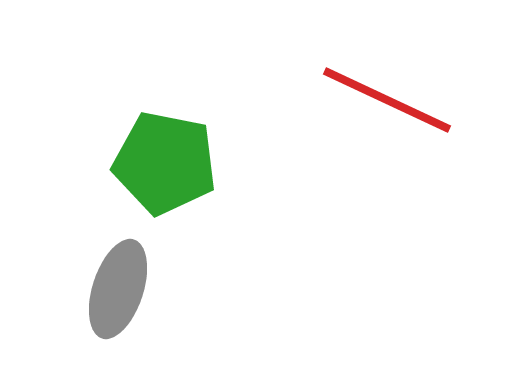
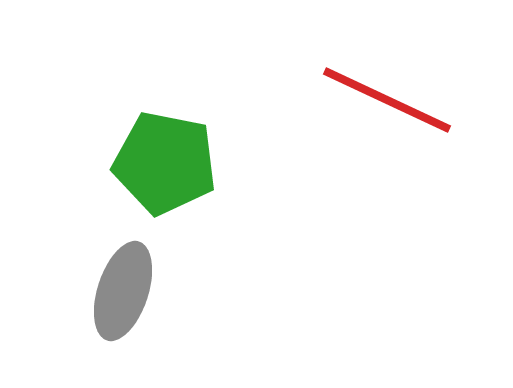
gray ellipse: moved 5 px right, 2 px down
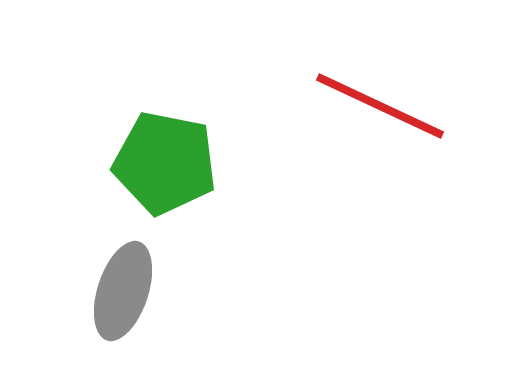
red line: moved 7 px left, 6 px down
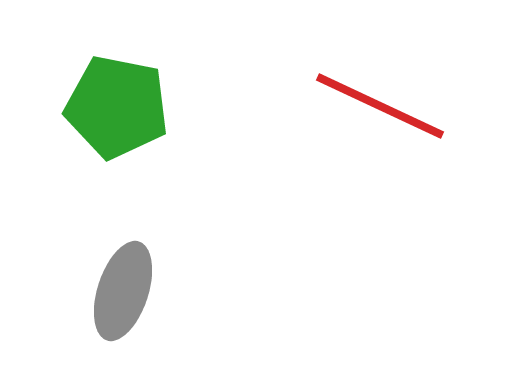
green pentagon: moved 48 px left, 56 px up
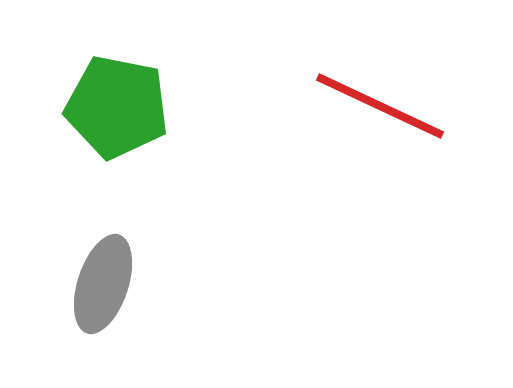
gray ellipse: moved 20 px left, 7 px up
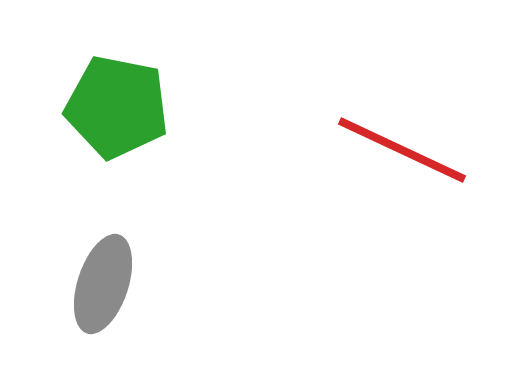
red line: moved 22 px right, 44 px down
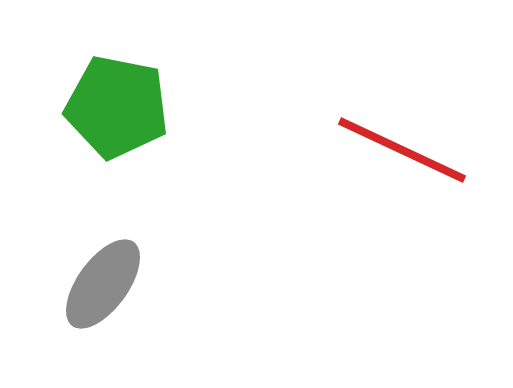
gray ellipse: rotated 18 degrees clockwise
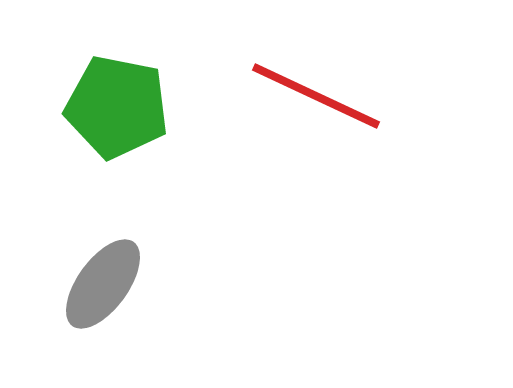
red line: moved 86 px left, 54 px up
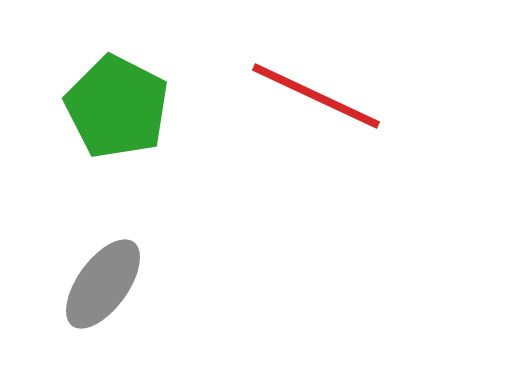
green pentagon: rotated 16 degrees clockwise
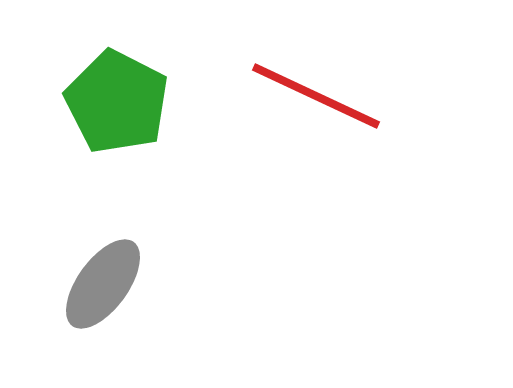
green pentagon: moved 5 px up
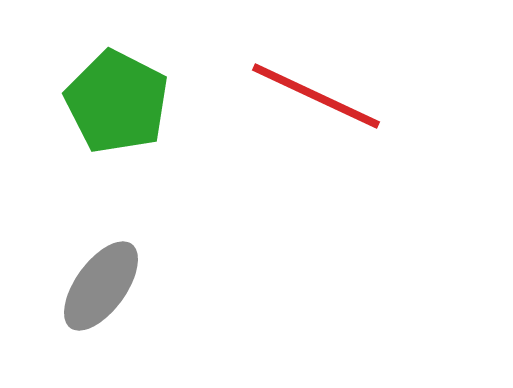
gray ellipse: moved 2 px left, 2 px down
